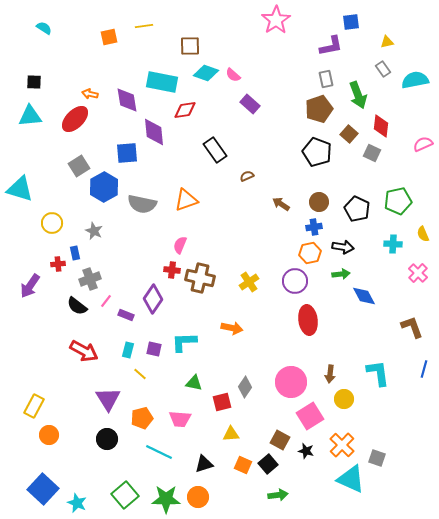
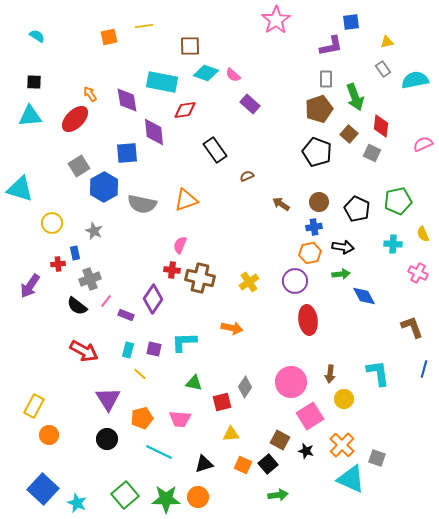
cyan semicircle at (44, 28): moved 7 px left, 8 px down
gray rectangle at (326, 79): rotated 12 degrees clockwise
orange arrow at (90, 94): rotated 42 degrees clockwise
green arrow at (358, 95): moved 3 px left, 2 px down
pink cross at (418, 273): rotated 18 degrees counterclockwise
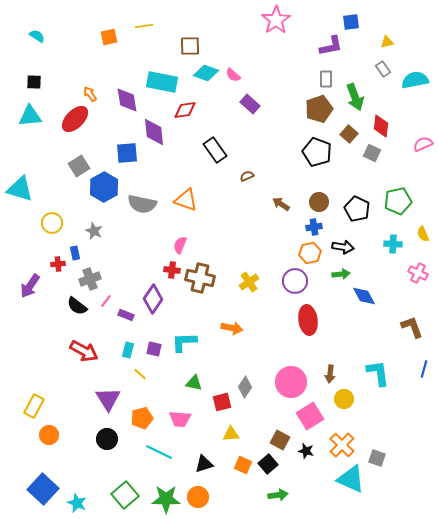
orange triangle at (186, 200): rotated 40 degrees clockwise
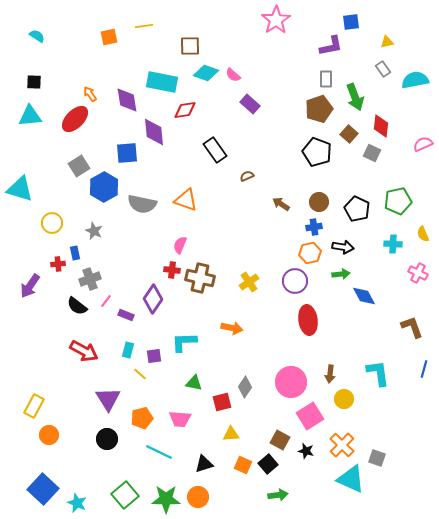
purple square at (154, 349): moved 7 px down; rotated 21 degrees counterclockwise
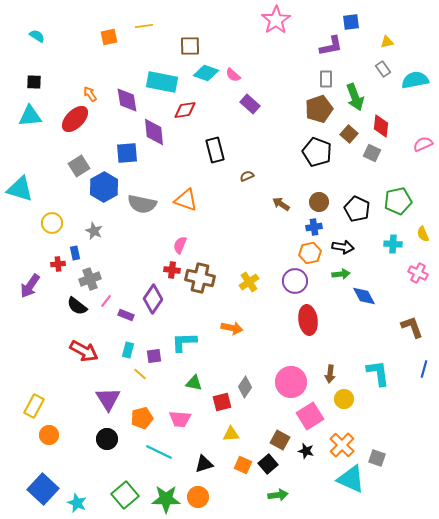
black rectangle at (215, 150): rotated 20 degrees clockwise
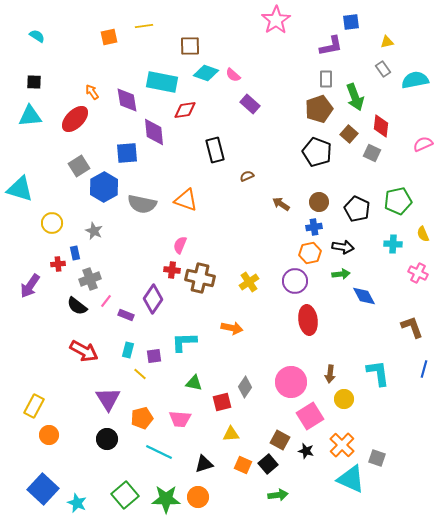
orange arrow at (90, 94): moved 2 px right, 2 px up
